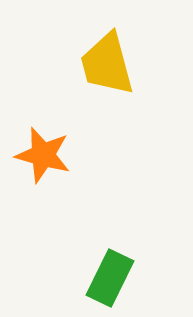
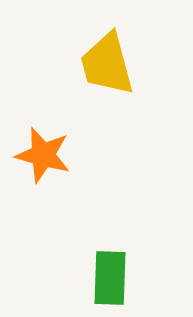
green rectangle: rotated 24 degrees counterclockwise
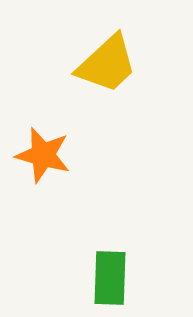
yellow trapezoid: rotated 118 degrees counterclockwise
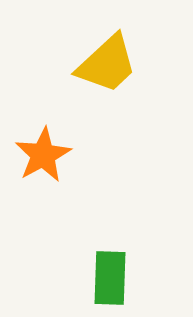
orange star: rotated 28 degrees clockwise
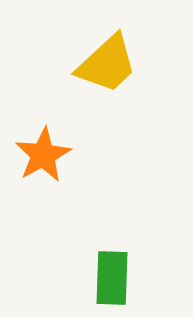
green rectangle: moved 2 px right
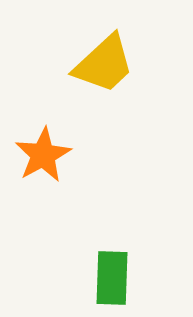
yellow trapezoid: moved 3 px left
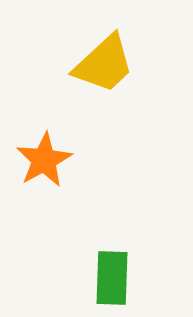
orange star: moved 1 px right, 5 px down
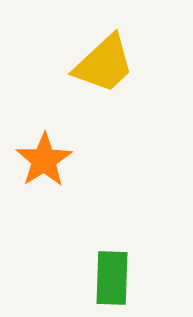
orange star: rotated 4 degrees counterclockwise
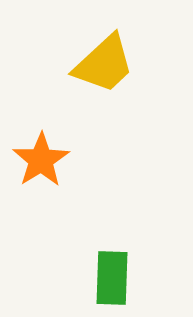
orange star: moved 3 px left
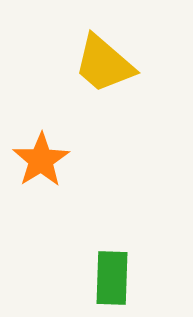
yellow trapezoid: rotated 84 degrees clockwise
